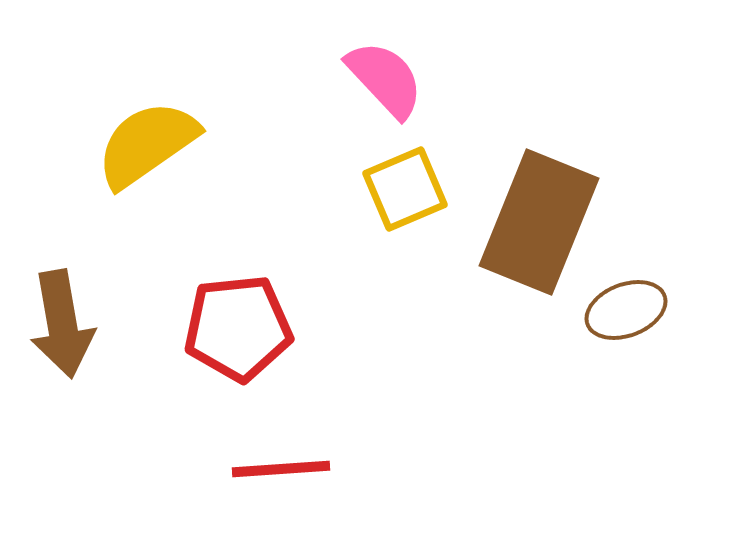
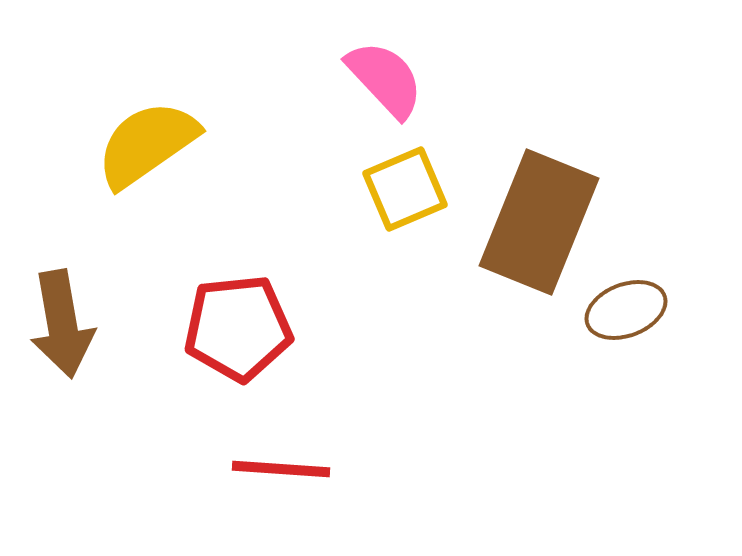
red line: rotated 8 degrees clockwise
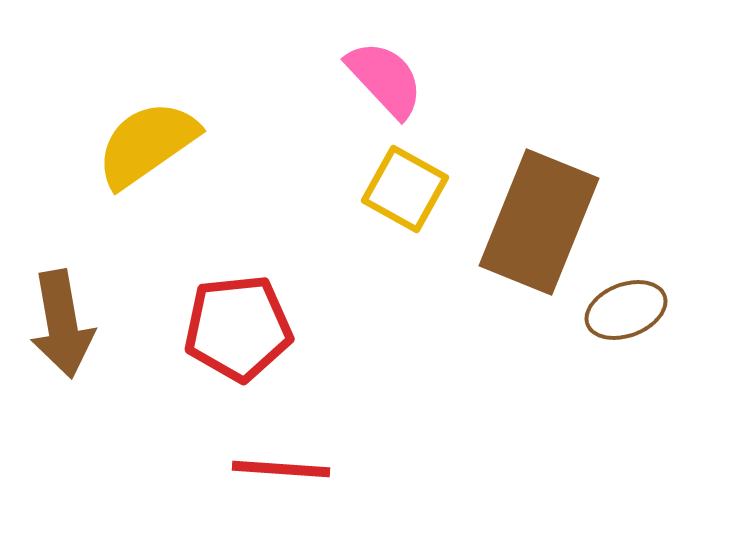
yellow square: rotated 38 degrees counterclockwise
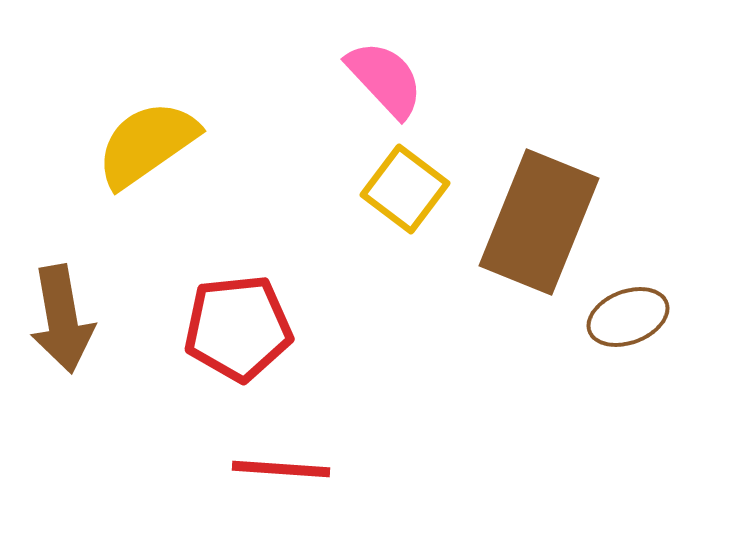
yellow square: rotated 8 degrees clockwise
brown ellipse: moved 2 px right, 7 px down
brown arrow: moved 5 px up
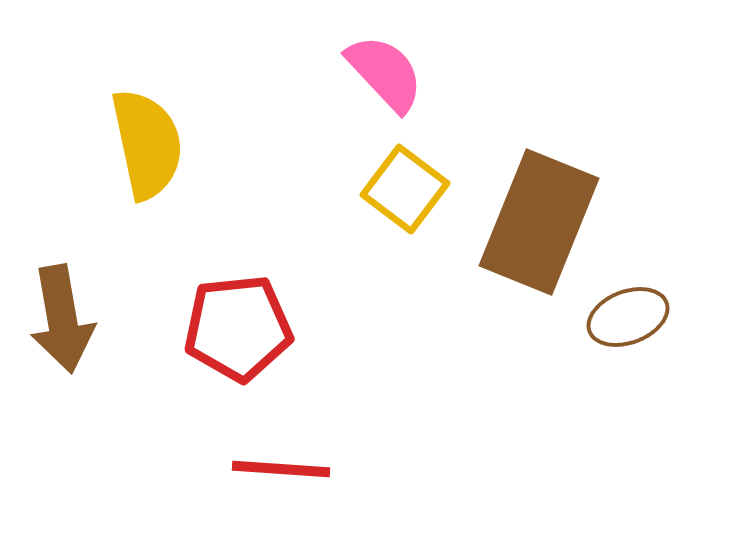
pink semicircle: moved 6 px up
yellow semicircle: rotated 113 degrees clockwise
